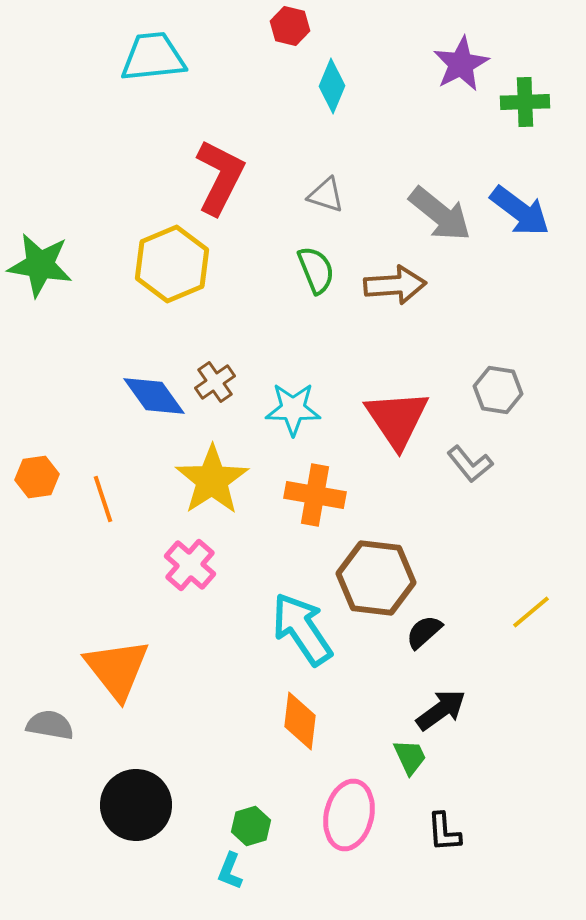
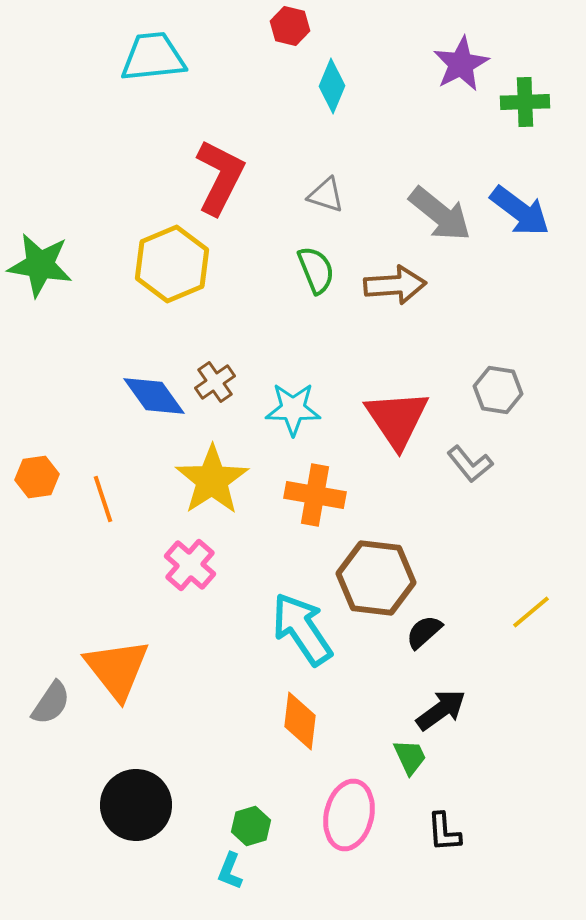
gray semicircle: moved 1 px right, 22 px up; rotated 114 degrees clockwise
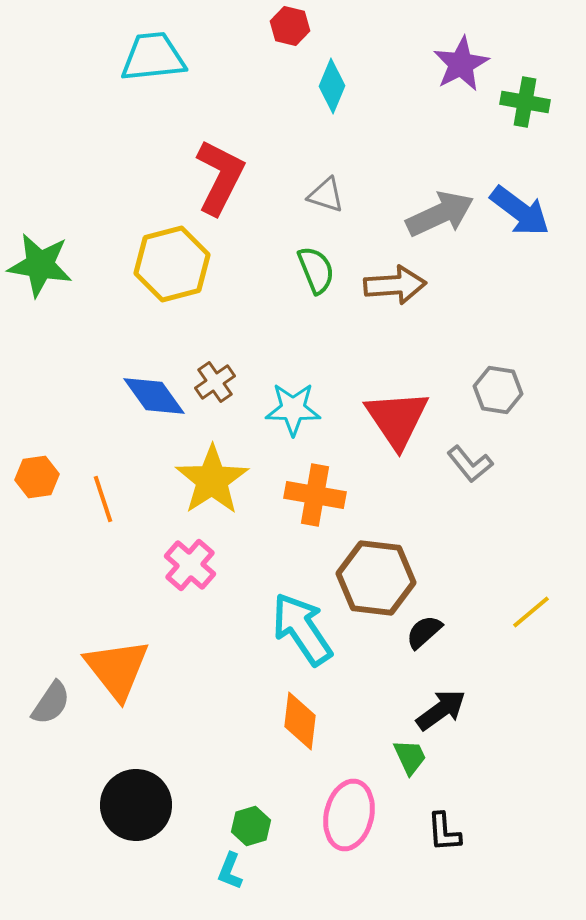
green cross: rotated 12 degrees clockwise
gray arrow: rotated 64 degrees counterclockwise
yellow hexagon: rotated 8 degrees clockwise
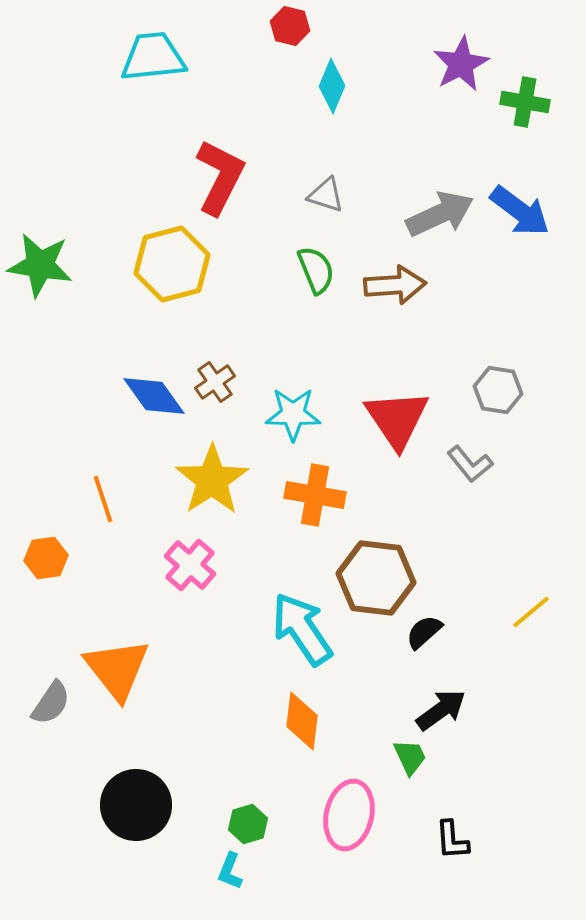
cyan star: moved 5 px down
orange hexagon: moved 9 px right, 81 px down
orange diamond: moved 2 px right
green hexagon: moved 3 px left, 2 px up
black L-shape: moved 8 px right, 8 px down
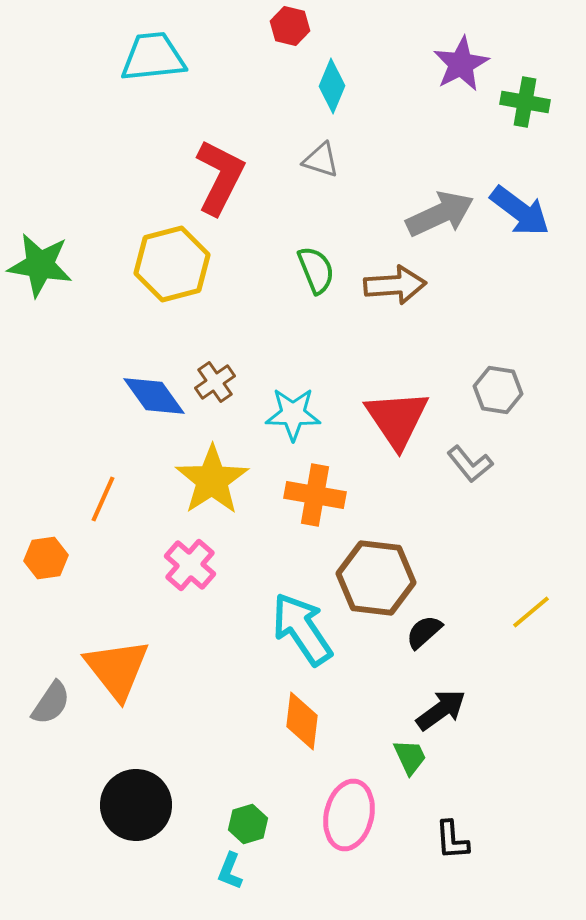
gray triangle: moved 5 px left, 35 px up
orange line: rotated 42 degrees clockwise
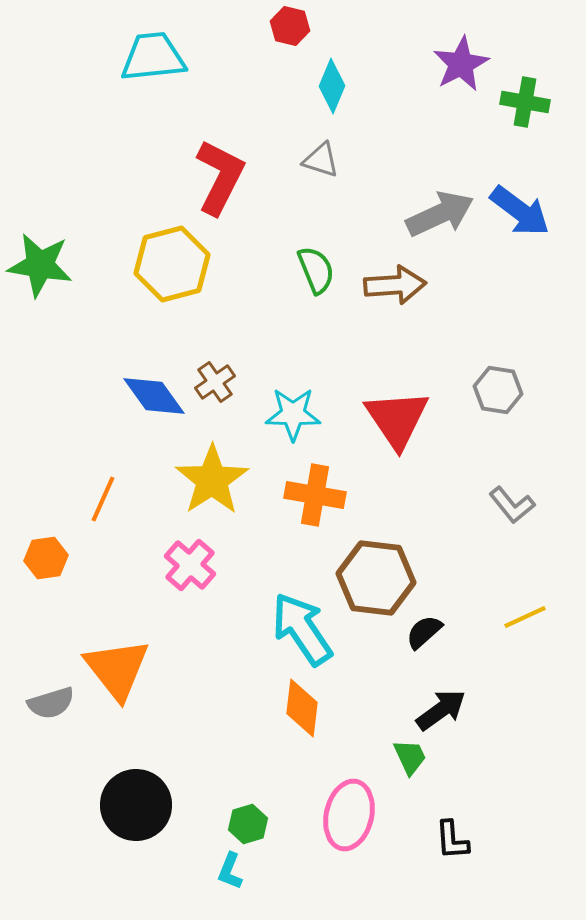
gray L-shape: moved 42 px right, 41 px down
yellow line: moved 6 px left, 5 px down; rotated 15 degrees clockwise
gray semicircle: rotated 39 degrees clockwise
orange diamond: moved 13 px up
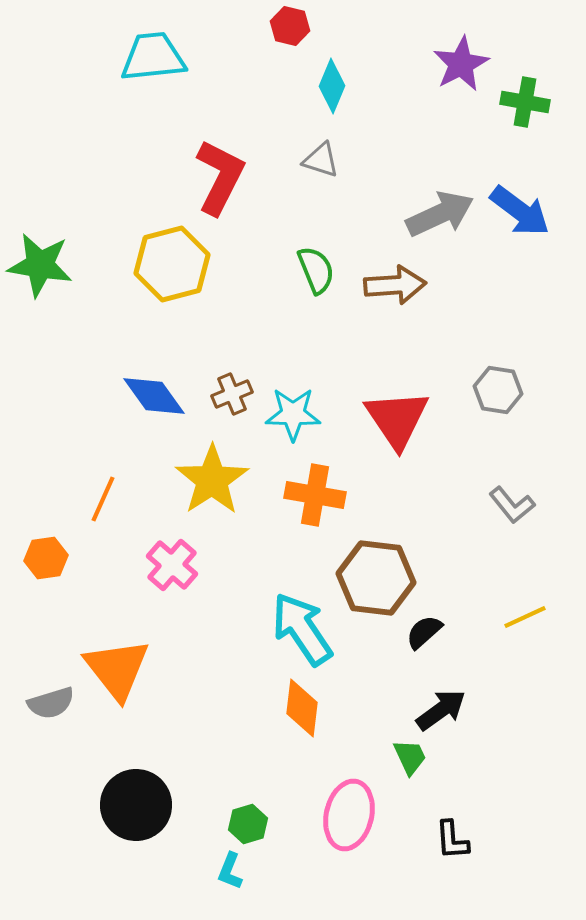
brown cross: moved 17 px right, 12 px down; rotated 12 degrees clockwise
pink cross: moved 18 px left
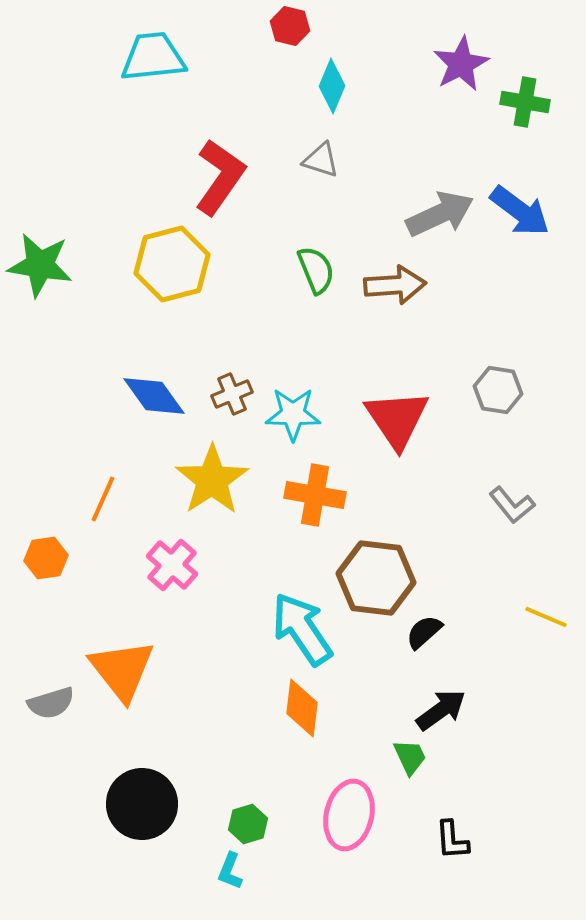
red L-shape: rotated 8 degrees clockwise
yellow line: moved 21 px right; rotated 48 degrees clockwise
orange triangle: moved 5 px right, 1 px down
black circle: moved 6 px right, 1 px up
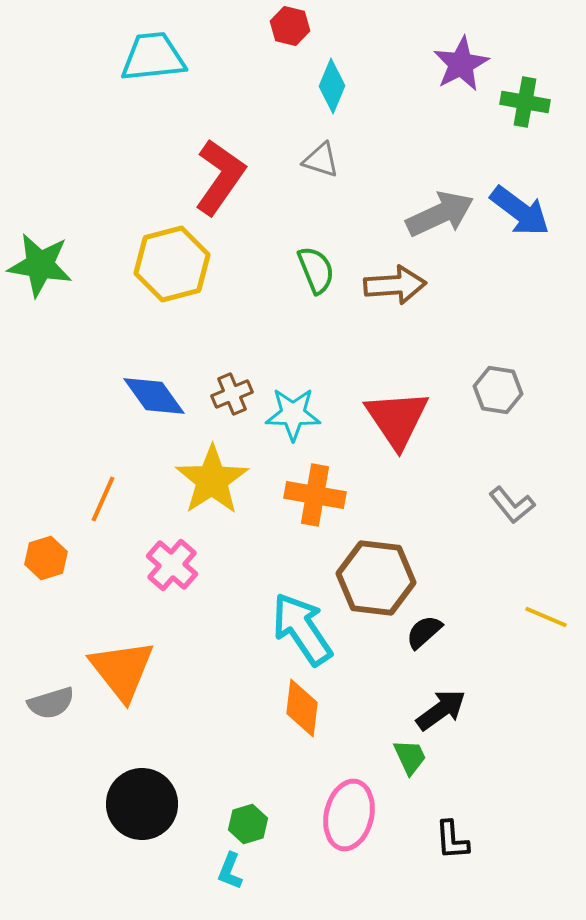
orange hexagon: rotated 9 degrees counterclockwise
